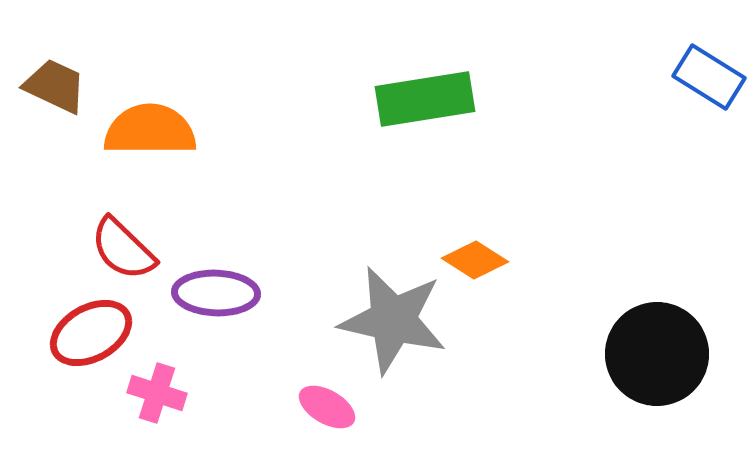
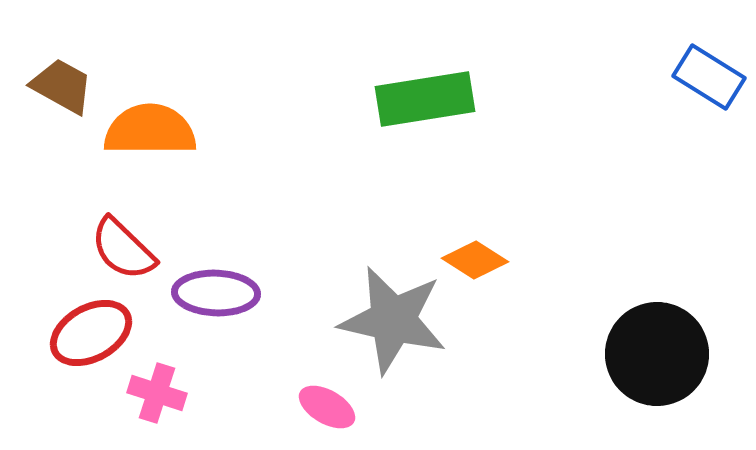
brown trapezoid: moved 7 px right; rotated 4 degrees clockwise
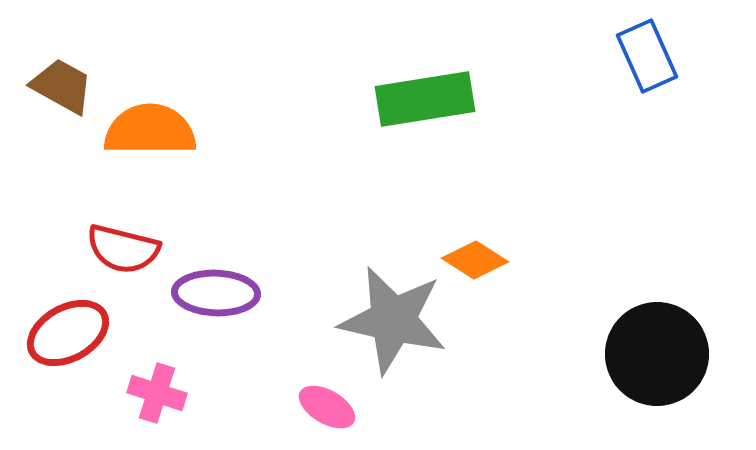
blue rectangle: moved 62 px left, 21 px up; rotated 34 degrees clockwise
red semicircle: rotated 30 degrees counterclockwise
red ellipse: moved 23 px left
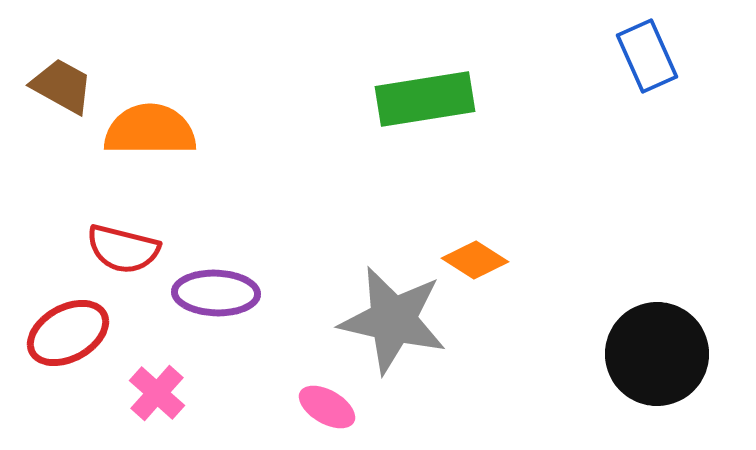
pink cross: rotated 24 degrees clockwise
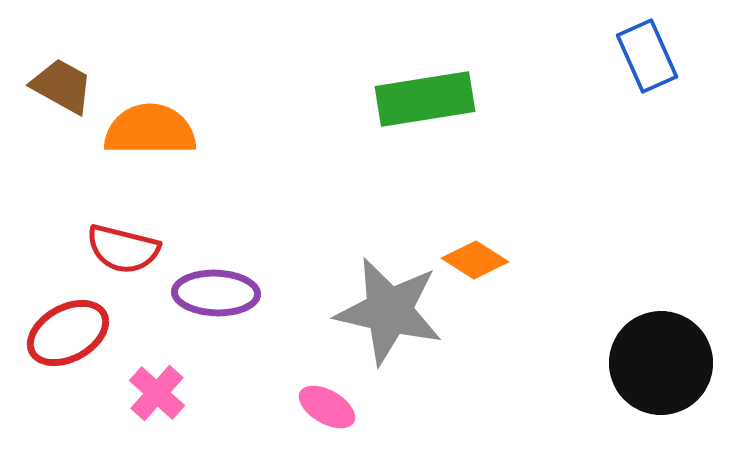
gray star: moved 4 px left, 9 px up
black circle: moved 4 px right, 9 px down
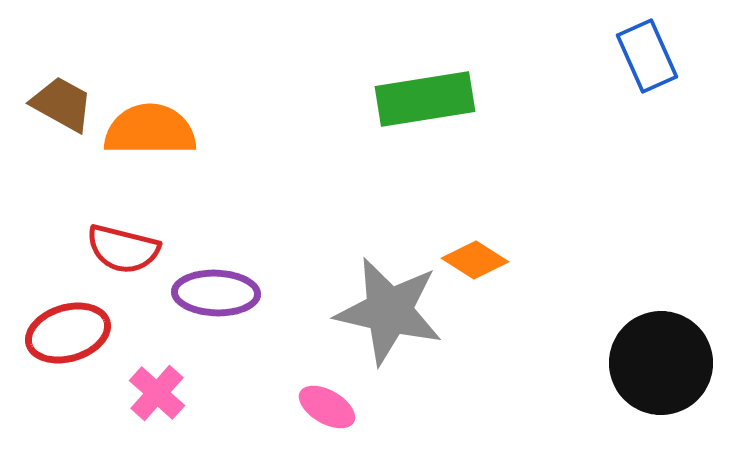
brown trapezoid: moved 18 px down
red ellipse: rotated 12 degrees clockwise
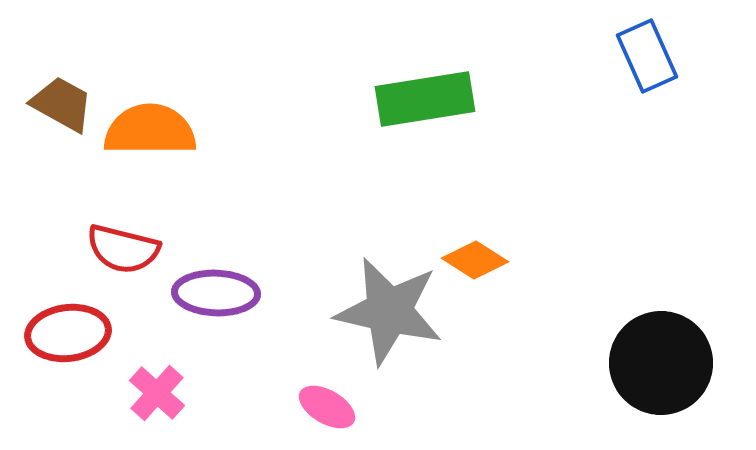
red ellipse: rotated 10 degrees clockwise
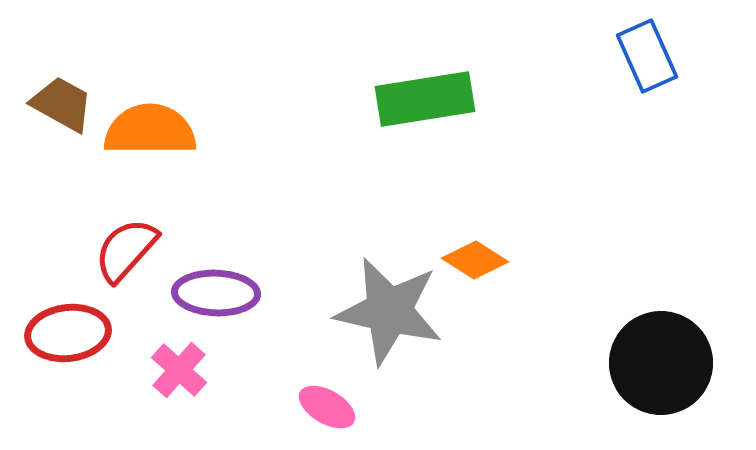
red semicircle: moved 3 px right, 1 px down; rotated 118 degrees clockwise
pink cross: moved 22 px right, 23 px up
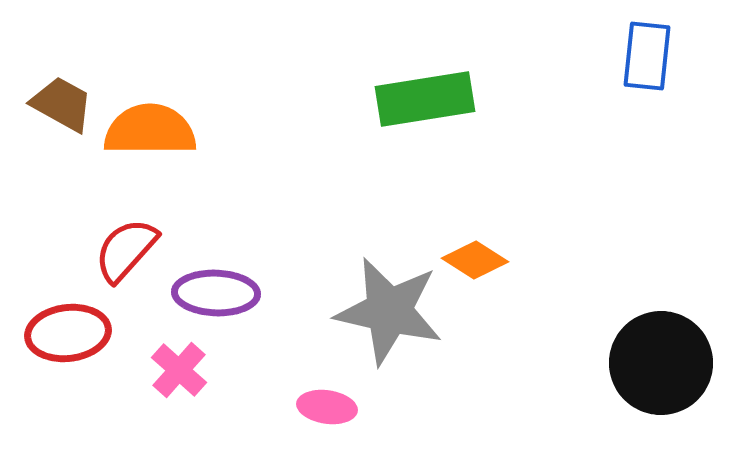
blue rectangle: rotated 30 degrees clockwise
pink ellipse: rotated 22 degrees counterclockwise
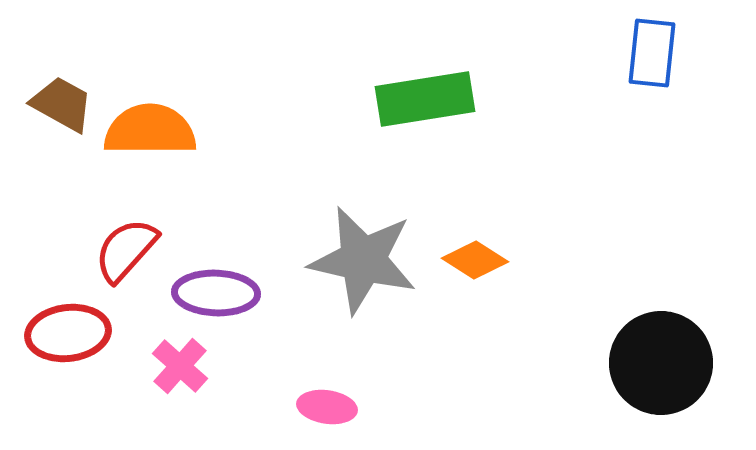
blue rectangle: moved 5 px right, 3 px up
gray star: moved 26 px left, 51 px up
pink cross: moved 1 px right, 4 px up
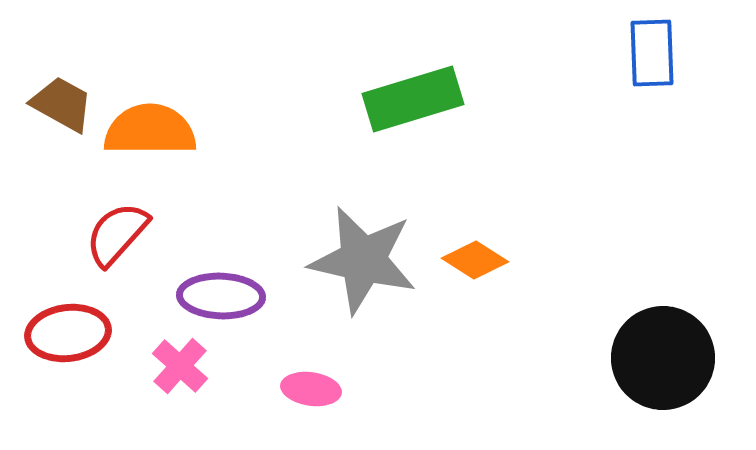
blue rectangle: rotated 8 degrees counterclockwise
green rectangle: moved 12 px left; rotated 8 degrees counterclockwise
red semicircle: moved 9 px left, 16 px up
purple ellipse: moved 5 px right, 3 px down
black circle: moved 2 px right, 5 px up
pink ellipse: moved 16 px left, 18 px up
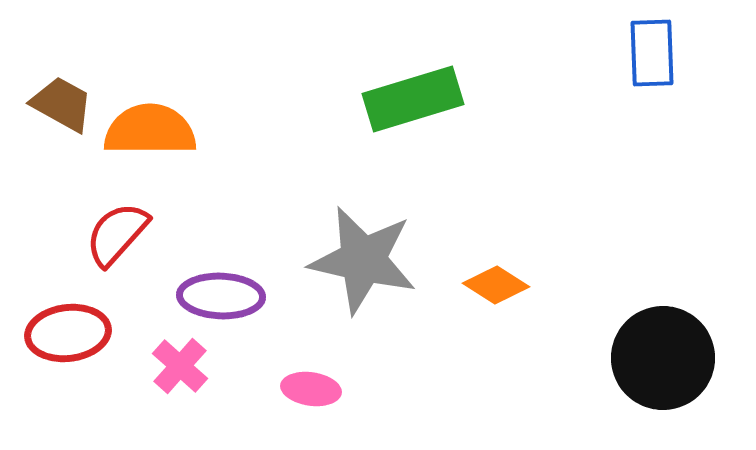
orange diamond: moved 21 px right, 25 px down
